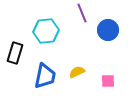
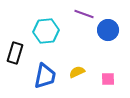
purple line: moved 2 px right, 1 px down; rotated 48 degrees counterclockwise
pink square: moved 2 px up
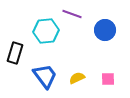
purple line: moved 12 px left
blue circle: moved 3 px left
yellow semicircle: moved 6 px down
blue trapezoid: rotated 48 degrees counterclockwise
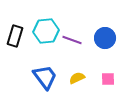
purple line: moved 26 px down
blue circle: moved 8 px down
black rectangle: moved 17 px up
blue trapezoid: moved 1 px down
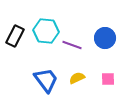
cyan hexagon: rotated 10 degrees clockwise
black rectangle: rotated 10 degrees clockwise
purple line: moved 5 px down
blue trapezoid: moved 1 px right, 3 px down
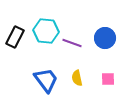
black rectangle: moved 1 px down
purple line: moved 2 px up
yellow semicircle: rotated 77 degrees counterclockwise
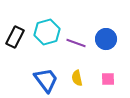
cyan hexagon: moved 1 px right, 1 px down; rotated 20 degrees counterclockwise
blue circle: moved 1 px right, 1 px down
purple line: moved 4 px right
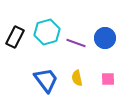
blue circle: moved 1 px left, 1 px up
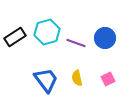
black rectangle: rotated 30 degrees clockwise
pink square: rotated 24 degrees counterclockwise
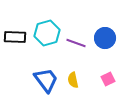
cyan hexagon: moved 1 px down
black rectangle: rotated 35 degrees clockwise
yellow semicircle: moved 4 px left, 2 px down
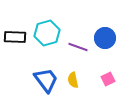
purple line: moved 2 px right, 4 px down
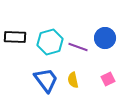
cyan hexagon: moved 3 px right, 9 px down
